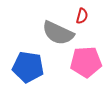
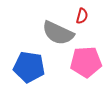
blue pentagon: moved 1 px right
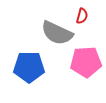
gray semicircle: moved 1 px left
blue pentagon: rotated 8 degrees counterclockwise
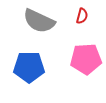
gray semicircle: moved 18 px left, 12 px up
pink pentagon: moved 3 px up
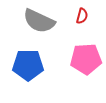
blue pentagon: moved 1 px left, 2 px up
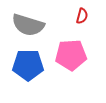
gray semicircle: moved 11 px left, 4 px down; rotated 8 degrees counterclockwise
pink pentagon: moved 15 px left, 4 px up
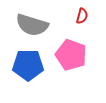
gray semicircle: moved 4 px right
pink pentagon: rotated 24 degrees clockwise
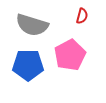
pink pentagon: moved 1 px left; rotated 24 degrees clockwise
